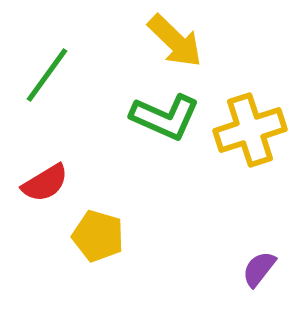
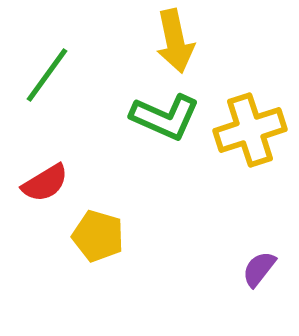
yellow arrow: rotated 34 degrees clockwise
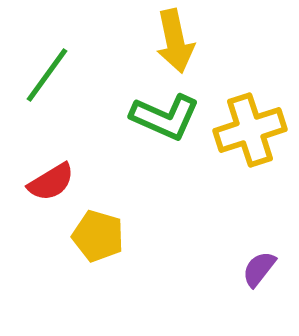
red semicircle: moved 6 px right, 1 px up
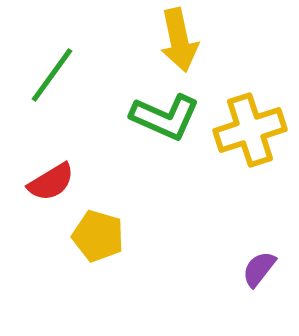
yellow arrow: moved 4 px right, 1 px up
green line: moved 5 px right
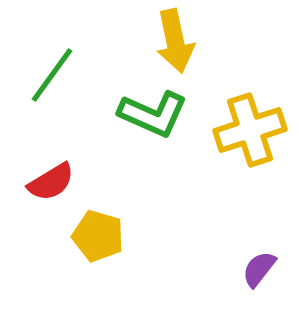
yellow arrow: moved 4 px left, 1 px down
green L-shape: moved 12 px left, 3 px up
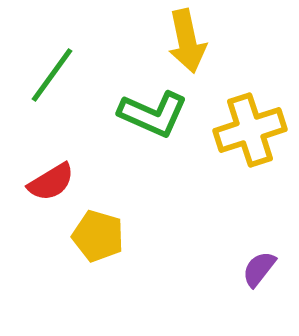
yellow arrow: moved 12 px right
